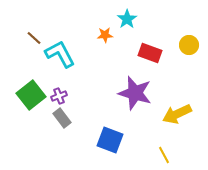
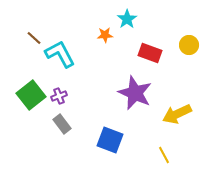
purple star: rotated 8 degrees clockwise
gray rectangle: moved 6 px down
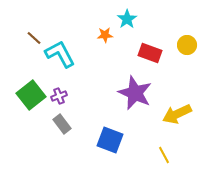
yellow circle: moved 2 px left
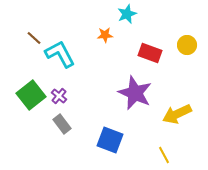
cyan star: moved 5 px up; rotated 12 degrees clockwise
purple cross: rotated 28 degrees counterclockwise
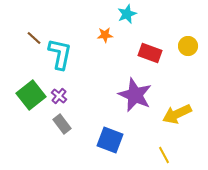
yellow circle: moved 1 px right, 1 px down
cyan L-shape: rotated 40 degrees clockwise
purple star: moved 2 px down
